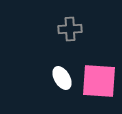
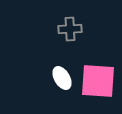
pink square: moved 1 px left
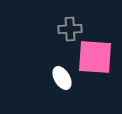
pink square: moved 3 px left, 24 px up
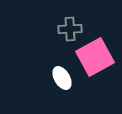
pink square: rotated 33 degrees counterclockwise
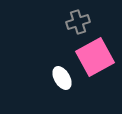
gray cross: moved 8 px right, 7 px up; rotated 15 degrees counterclockwise
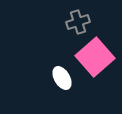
pink square: rotated 12 degrees counterclockwise
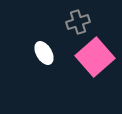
white ellipse: moved 18 px left, 25 px up
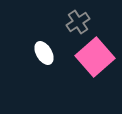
gray cross: rotated 15 degrees counterclockwise
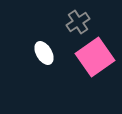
pink square: rotated 6 degrees clockwise
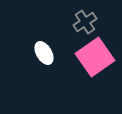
gray cross: moved 7 px right
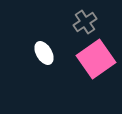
pink square: moved 1 px right, 2 px down
